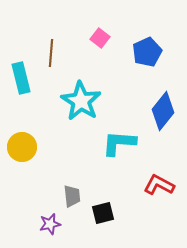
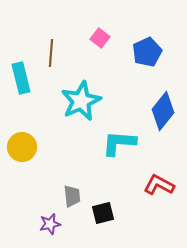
cyan star: rotated 15 degrees clockwise
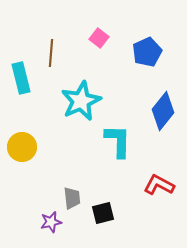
pink square: moved 1 px left
cyan L-shape: moved 1 px left, 2 px up; rotated 87 degrees clockwise
gray trapezoid: moved 2 px down
purple star: moved 1 px right, 2 px up
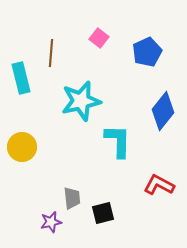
cyan star: rotated 12 degrees clockwise
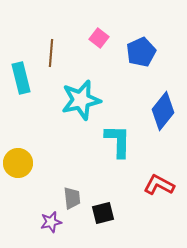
blue pentagon: moved 6 px left
cyan star: moved 1 px up
yellow circle: moved 4 px left, 16 px down
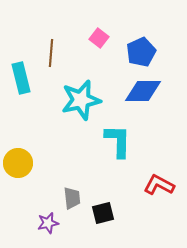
blue diamond: moved 20 px left, 20 px up; rotated 51 degrees clockwise
purple star: moved 3 px left, 1 px down
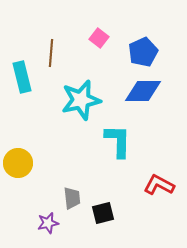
blue pentagon: moved 2 px right
cyan rectangle: moved 1 px right, 1 px up
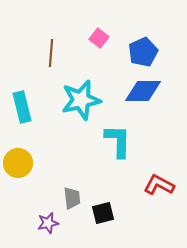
cyan rectangle: moved 30 px down
